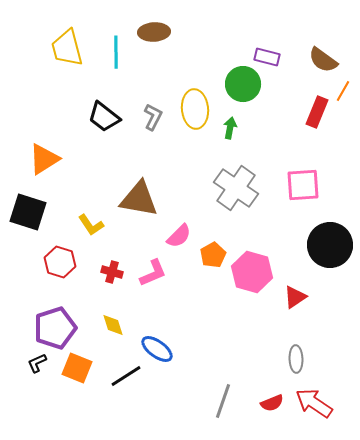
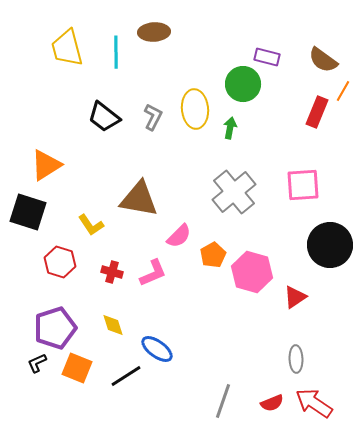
orange triangle: moved 2 px right, 6 px down
gray cross: moved 2 px left, 4 px down; rotated 15 degrees clockwise
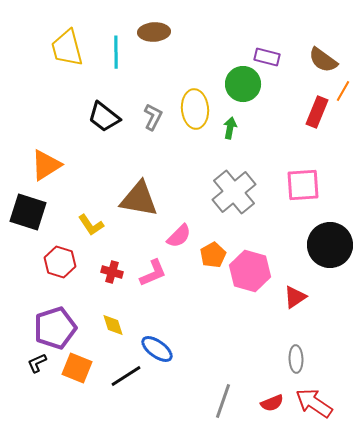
pink hexagon: moved 2 px left, 1 px up
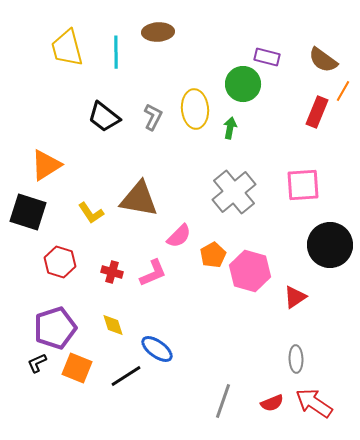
brown ellipse: moved 4 px right
yellow L-shape: moved 12 px up
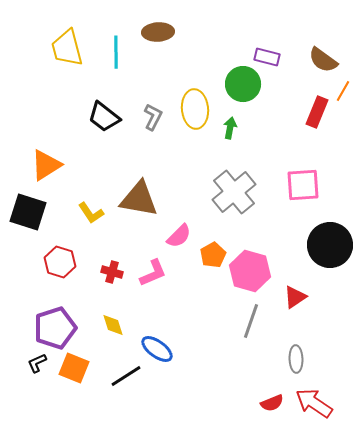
orange square: moved 3 px left
gray line: moved 28 px right, 80 px up
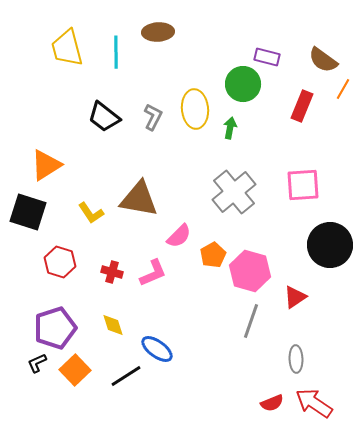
orange line: moved 2 px up
red rectangle: moved 15 px left, 6 px up
orange square: moved 1 px right, 2 px down; rotated 24 degrees clockwise
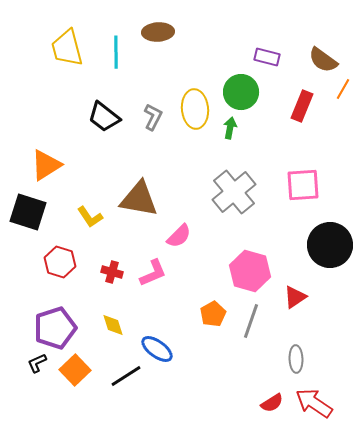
green circle: moved 2 px left, 8 px down
yellow L-shape: moved 1 px left, 4 px down
orange pentagon: moved 59 px down
red semicircle: rotated 10 degrees counterclockwise
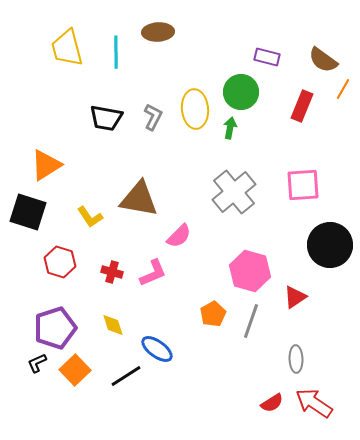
black trapezoid: moved 2 px right, 1 px down; rotated 28 degrees counterclockwise
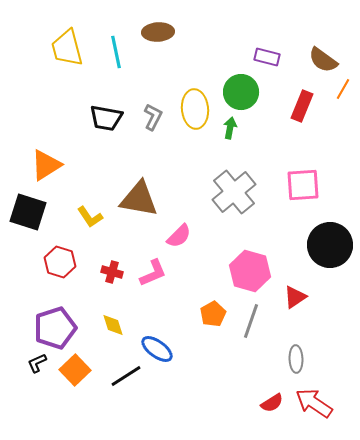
cyan line: rotated 12 degrees counterclockwise
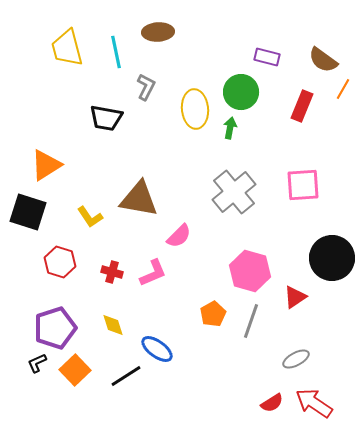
gray L-shape: moved 7 px left, 30 px up
black circle: moved 2 px right, 13 px down
gray ellipse: rotated 64 degrees clockwise
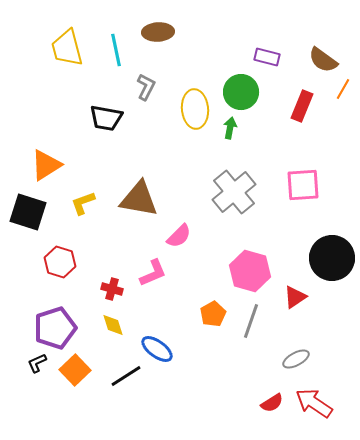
cyan line: moved 2 px up
yellow L-shape: moved 7 px left, 14 px up; rotated 104 degrees clockwise
red cross: moved 17 px down
